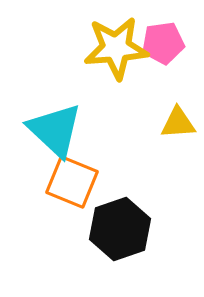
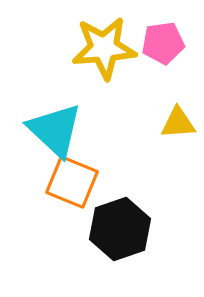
yellow star: moved 12 px left
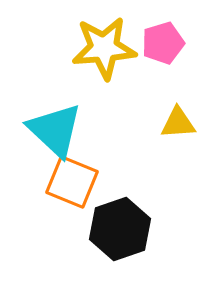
pink pentagon: rotated 9 degrees counterclockwise
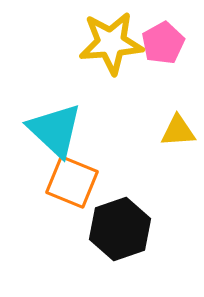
pink pentagon: rotated 12 degrees counterclockwise
yellow star: moved 7 px right, 5 px up
yellow triangle: moved 8 px down
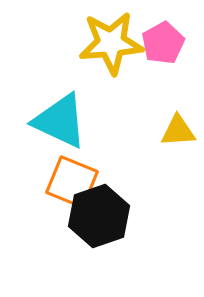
cyan triangle: moved 5 px right, 9 px up; rotated 18 degrees counterclockwise
black hexagon: moved 21 px left, 13 px up
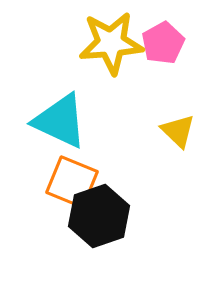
yellow triangle: rotated 48 degrees clockwise
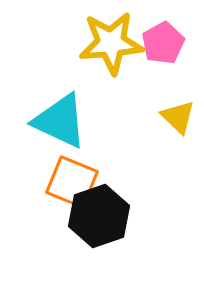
yellow triangle: moved 14 px up
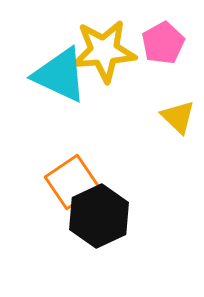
yellow star: moved 7 px left, 8 px down
cyan triangle: moved 46 px up
orange square: rotated 34 degrees clockwise
black hexagon: rotated 6 degrees counterclockwise
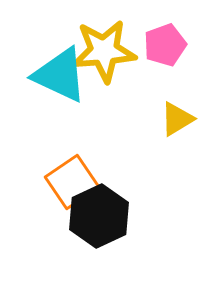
pink pentagon: moved 2 px right, 2 px down; rotated 9 degrees clockwise
yellow triangle: moved 1 px left, 2 px down; rotated 45 degrees clockwise
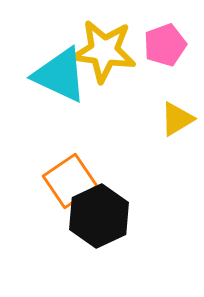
yellow star: rotated 12 degrees clockwise
orange square: moved 2 px left, 1 px up
